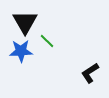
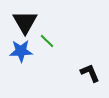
black L-shape: rotated 100 degrees clockwise
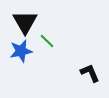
blue star: rotated 10 degrees counterclockwise
